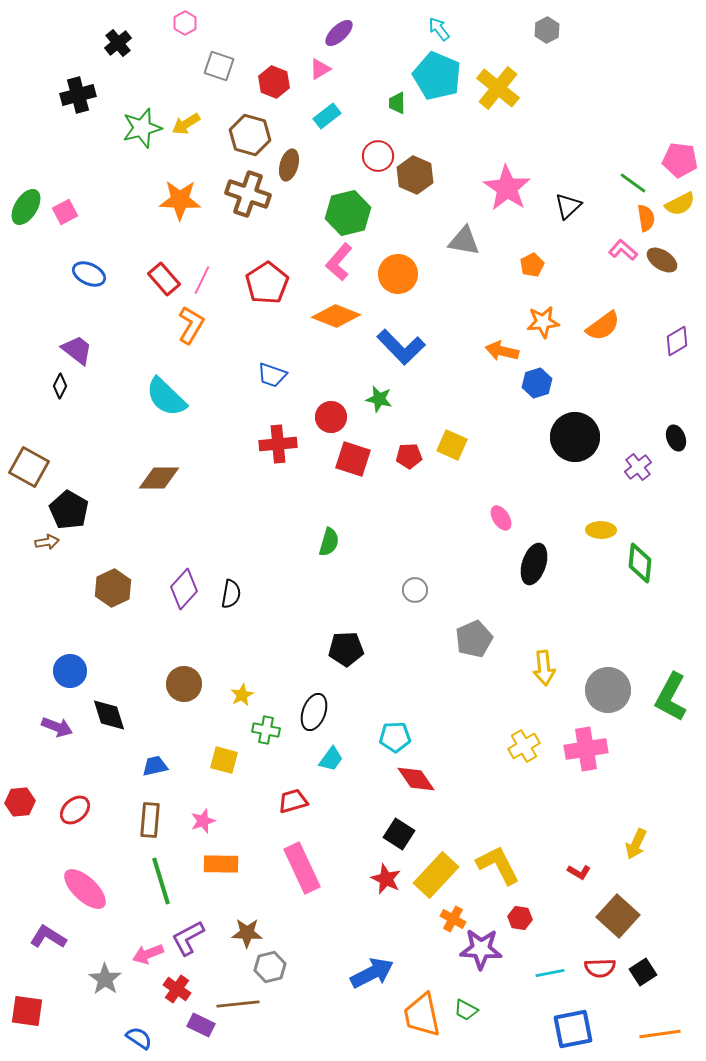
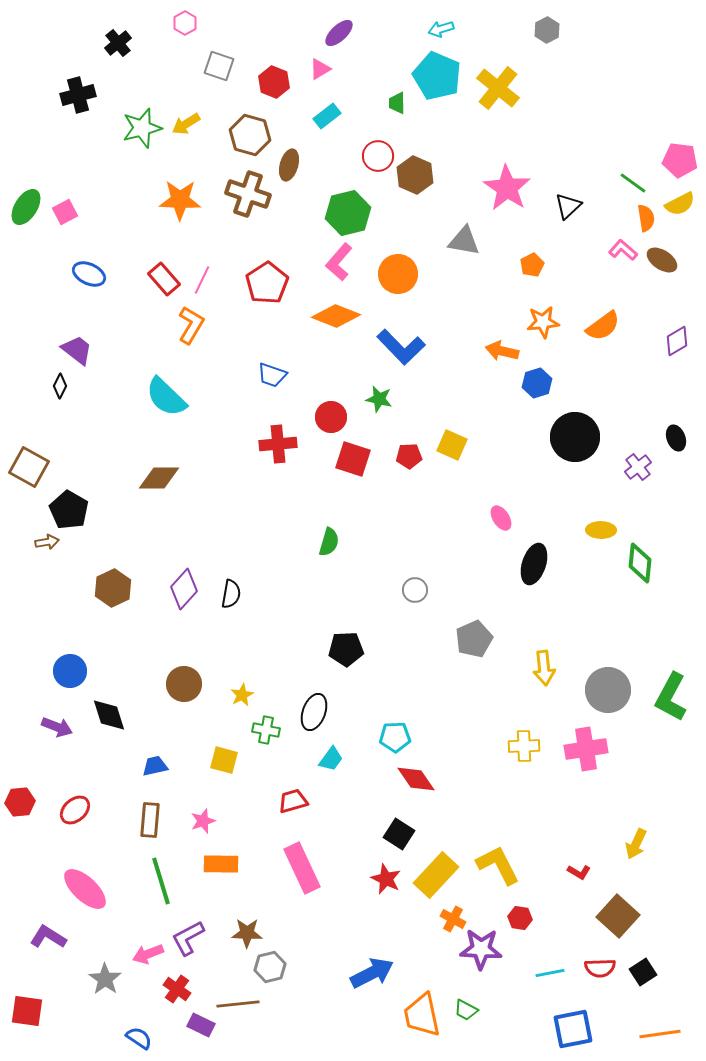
cyan arrow at (439, 29): moved 2 px right; rotated 70 degrees counterclockwise
yellow cross at (524, 746): rotated 28 degrees clockwise
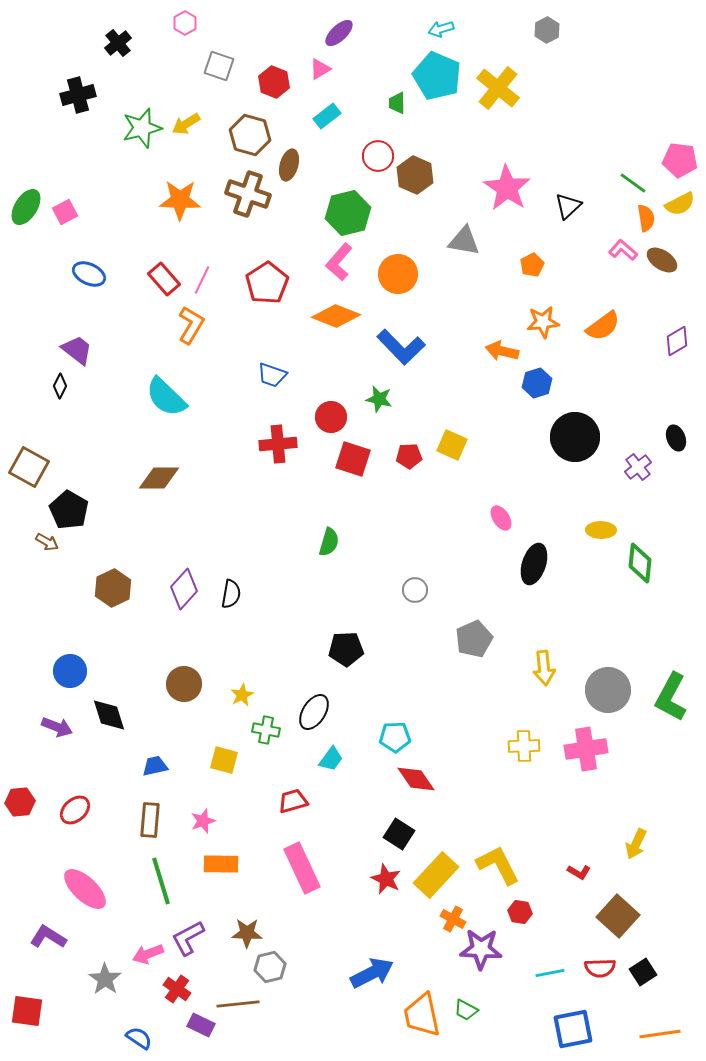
brown arrow at (47, 542): rotated 40 degrees clockwise
black ellipse at (314, 712): rotated 12 degrees clockwise
red hexagon at (520, 918): moved 6 px up
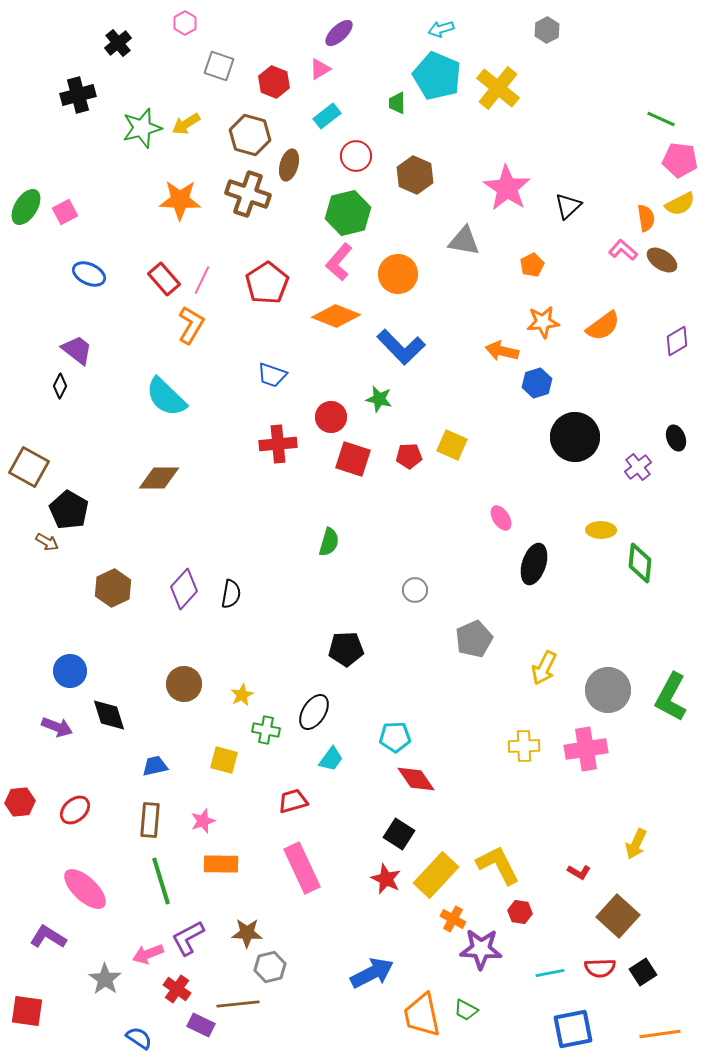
red circle at (378, 156): moved 22 px left
green line at (633, 183): moved 28 px right, 64 px up; rotated 12 degrees counterclockwise
yellow arrow at (544, 668): rotated 32 degrees clockwise
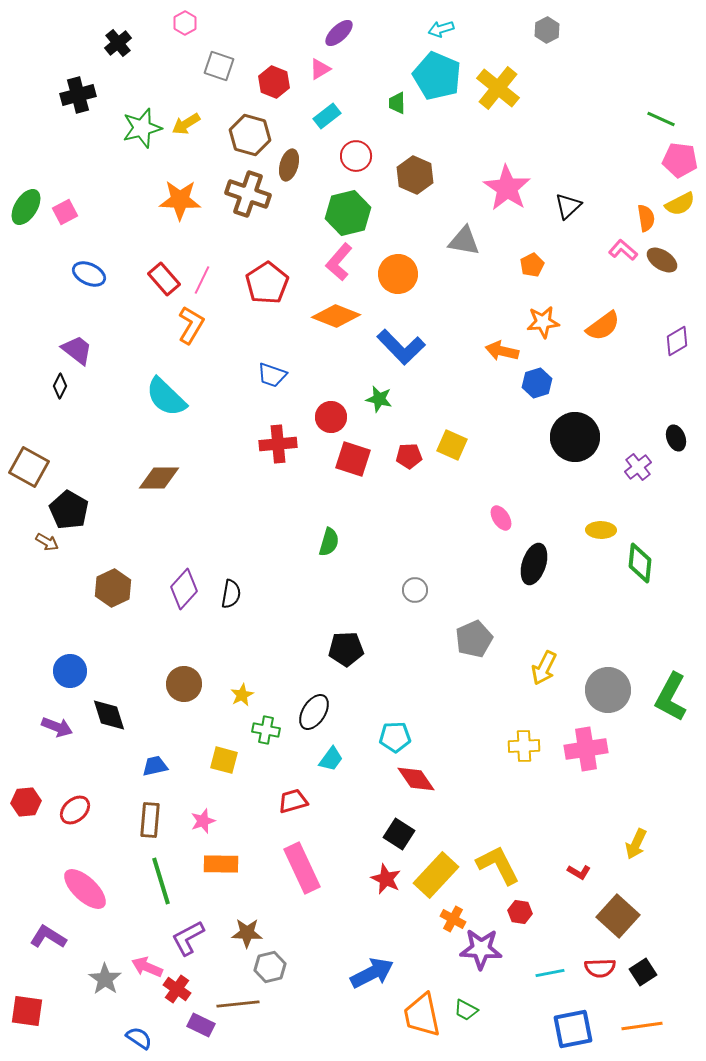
red hexagon at (20, 802): moved 6 px right
pink arrow at (148, 954): moved 1 px left, 13 px down; rotated 44 degrees clockwise
orange line at (660, 1034): moved 18 px left, 8 px up
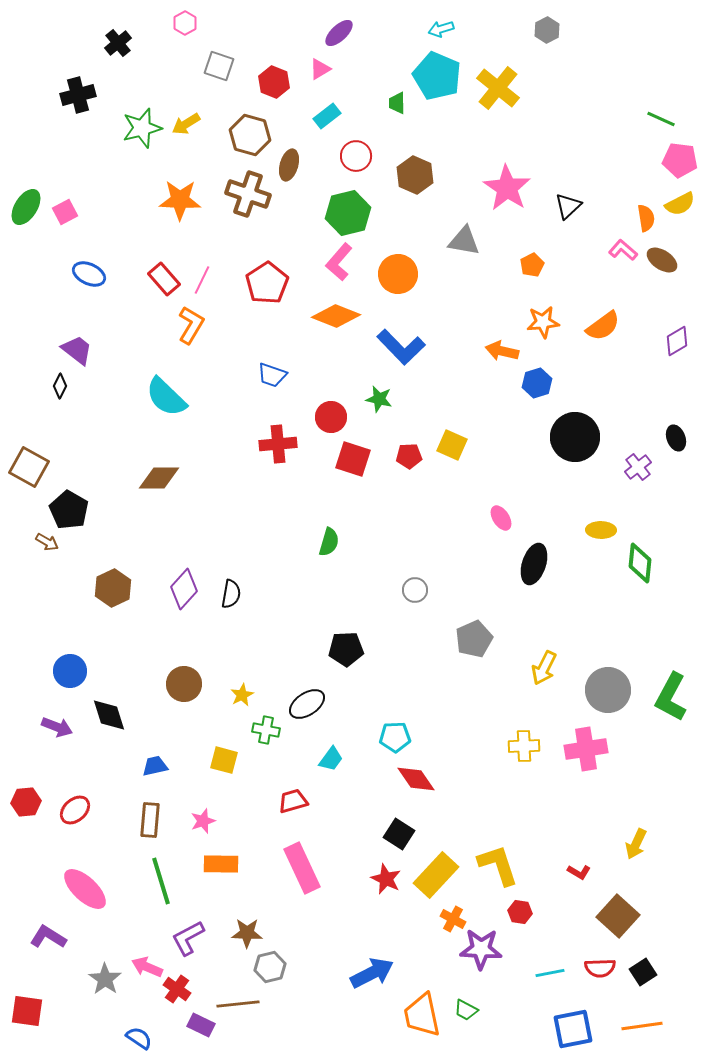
black ellipse at (314, 712): moved 7 px left, 8 px up; rotated 24 degrees clockwise
yellow L-shape at (498, 865): rotated 9 degrees clockwise
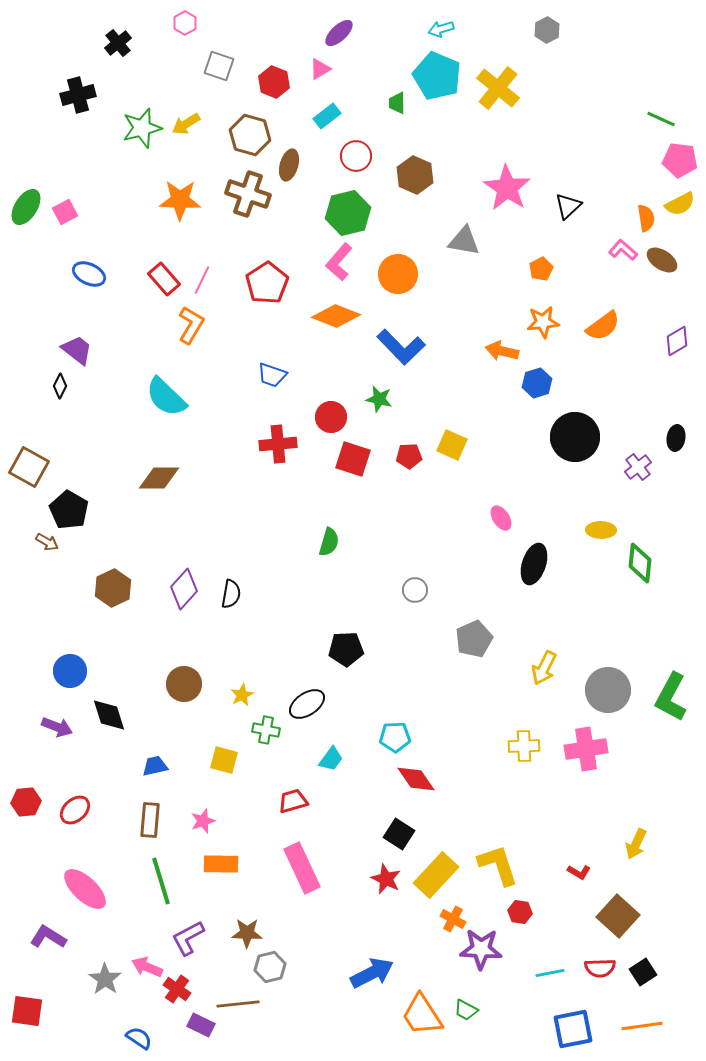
orange pentagon at (532, 265): moved 9 px right, 4 px down
black ellipse at (676, 438): rotated 30 degrees clockwise
orange trapezoid at (422, 1015): rotated 21 degrees counterclockwise
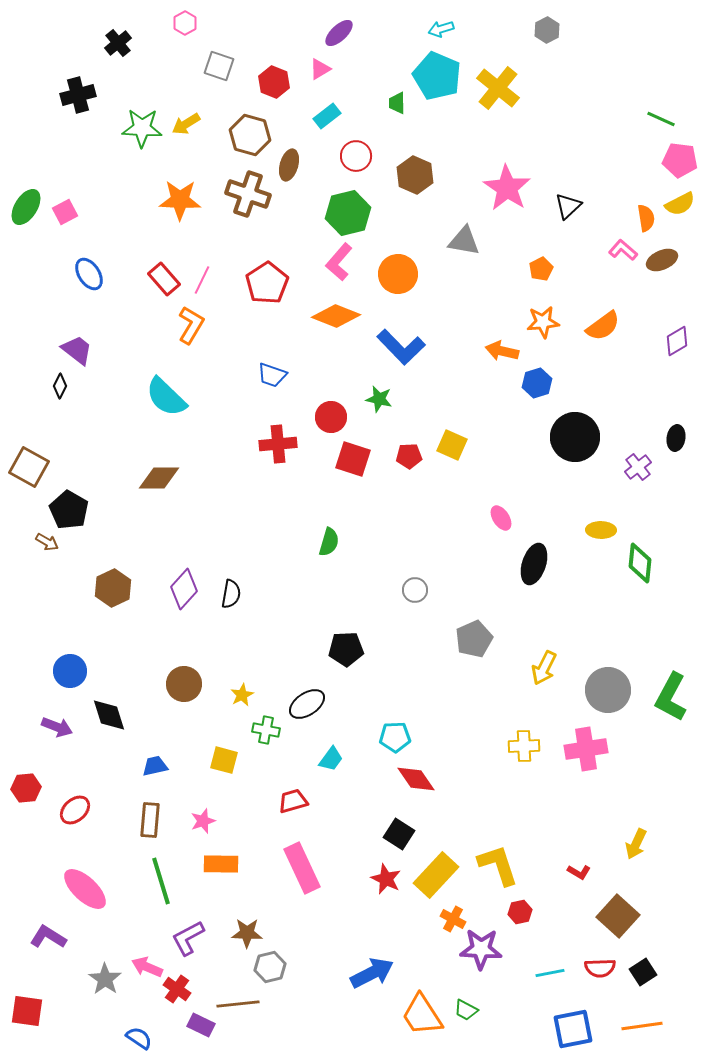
green star at (142, 128): rotated 18 degrees clockwise
brown ellipse at (662, 260): rotated 56 degrees counterclockwise
blue ellipse at (89, 274): rotated 32 degrees clockwise
red hexagon at (26, 802): moved 14 px up
red hexagon at (520, 912): rotated 20 degrees counterclockwise
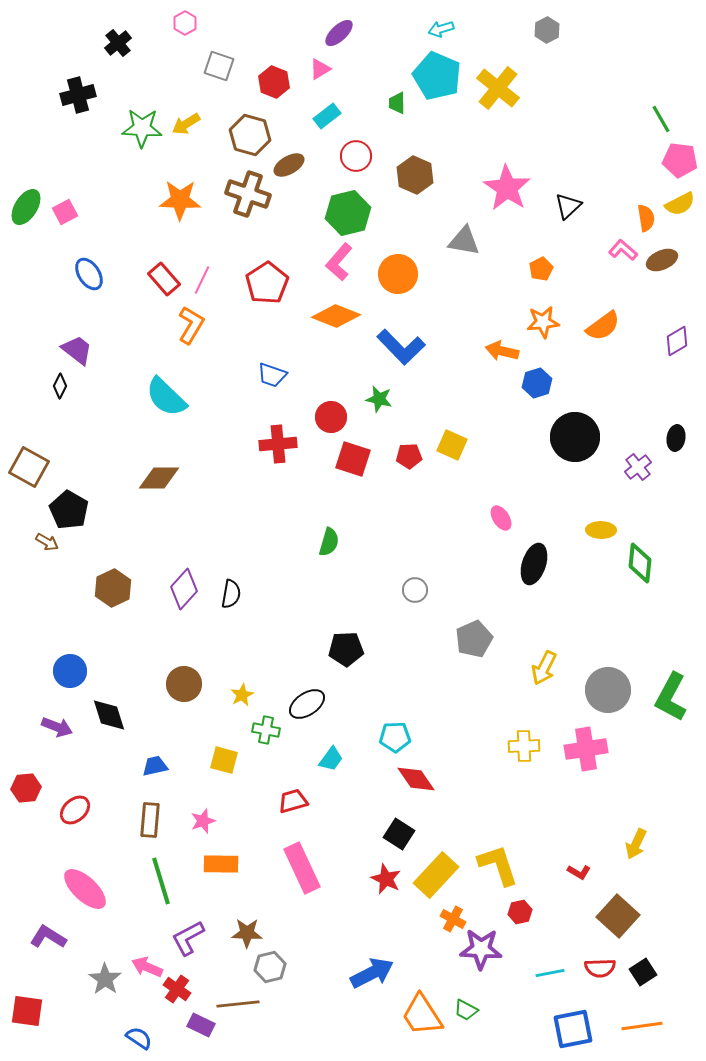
green line at (661, 119): rotated 36 degrees clockwise
brown ellipse at (289, 165): rotated 44 degrees clockwise
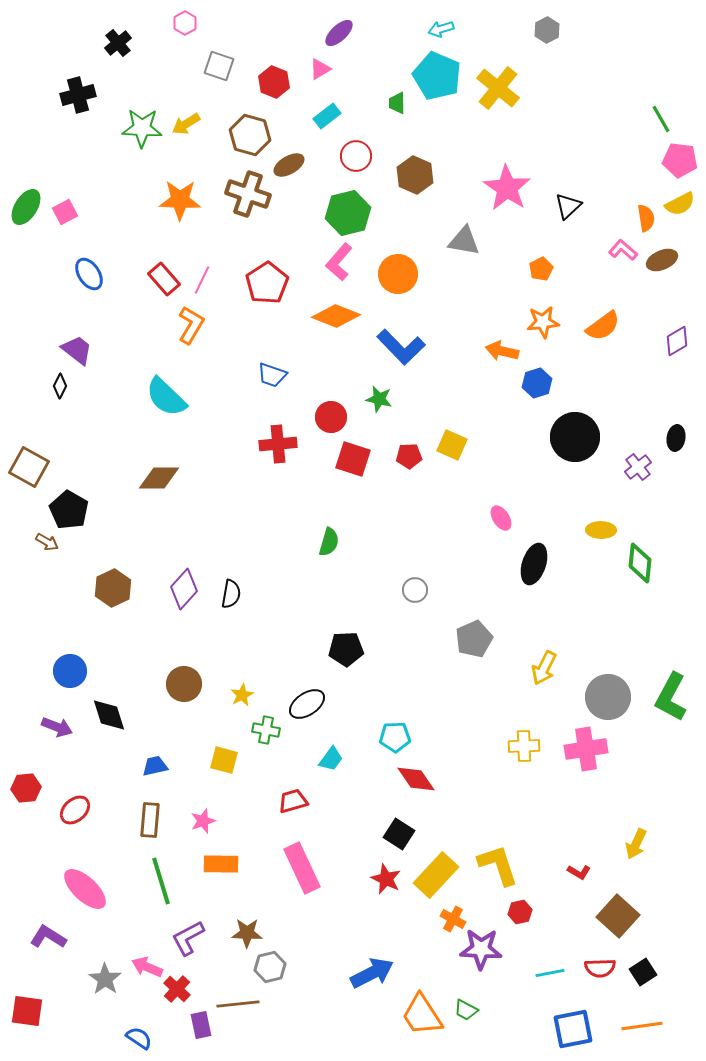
gray circle at (608, 690): moved 7 px down
red cross at (177, 989): rotated 8 degrees clockwise
purple rectangle at (201, 1025): rotated 52 degrees clockwise
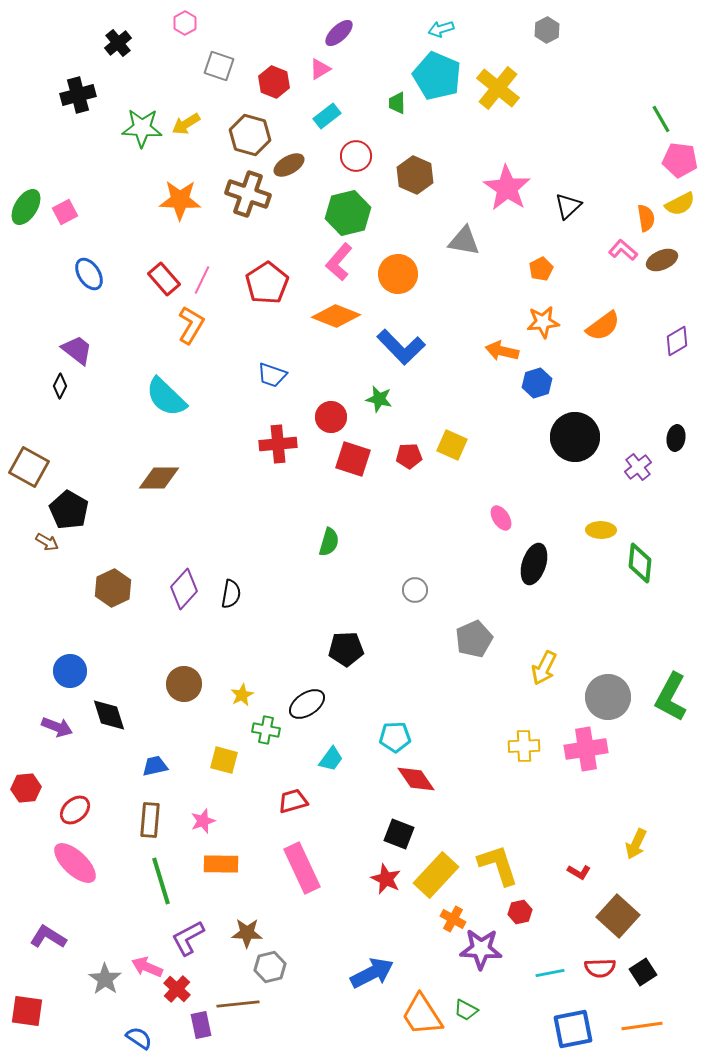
black square at (399, 834): rotated 12 degrees counterclockwise
pink ellipse at (85, 889): moved 10 px left, 26 px up
